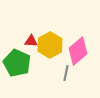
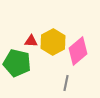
yellow hexagon: moved 3 px right, 3 px up
green pentagon: rotated 12 degrees counterclockwise
gray line: moved 10 px down
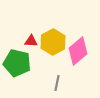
gray line: moved 9 px left
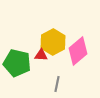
red triangle: moved 10 px right, 14 px down
gray line: moved 1 px down
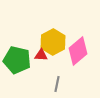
green pentagon: moved 3 px up
